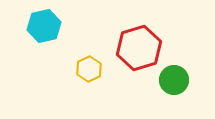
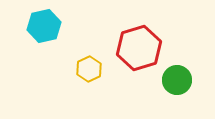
green circle: moved 3 px right
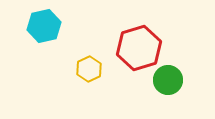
green circle: moved 9 px left
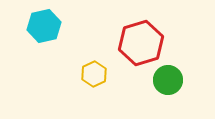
red hexagon: moved 2 px right, 5 px up
yellow hexagon: moved 5 px right, 5 px down
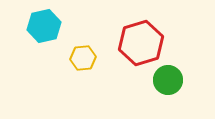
yellow hexagon: moved 11 px left, 16 px up; rotated 20 degrees clockwise
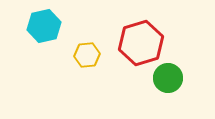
yellow hexagon: moved 4 px right, 3 px up
green circle: moved 2 px up
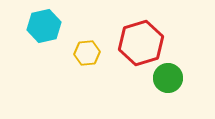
yellow hexagon: moved 2 px up
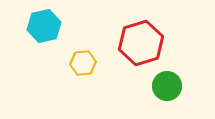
yellow hexagon: moved 4 px left, 10 px down
green circle: moved 1 px left, 8 px down
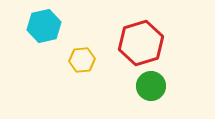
yellow hexagon: moved 1 px left, 3 px up
green circle: moved 16 px left
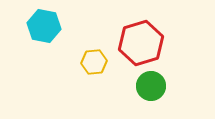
cyan hexagon: rotated 24 degrees clockwise
yellow hexagon: moved 12 px right, 2 px down
